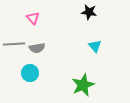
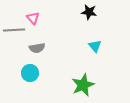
gray line: moved 14 px up
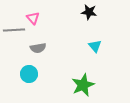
gray semicircle: moved 1 px right
cyan circle: moved 1 px left, 1 px down
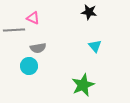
pink triangle: rotated 24 degrees counterclockwise
cyan circle: moved 8 px up
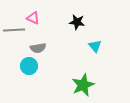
black star: moved 12 px left, 10 px down
